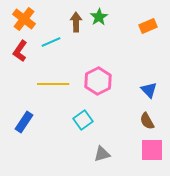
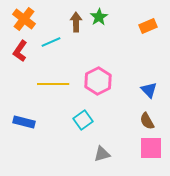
blue rectangle: rotated 70 degrees clockwise
pink square: moved 1 px left, 2 px up
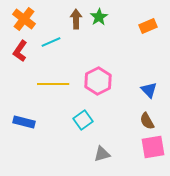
brown arrow: moved 3 px up
pink square: moved 2 px right, 1 px up; rotated 10 degrees counterclockwise
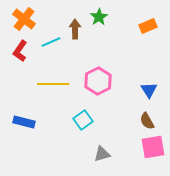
brown arrow: moved 1 px left, 10 px down
blue triangle: rotated 12 degrees clockwise
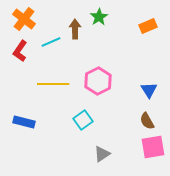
gray triangle: rotated 18 degrees counterclockwise
